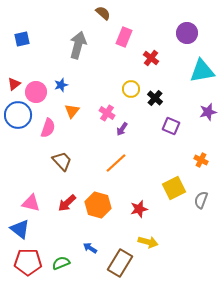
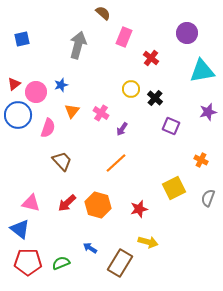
pink cross: moved 6 px left
gray semicircle: moved 7 px right, 2 px up
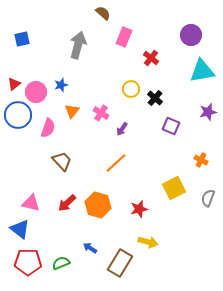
purple circle: moved 4 px right, 2 px down
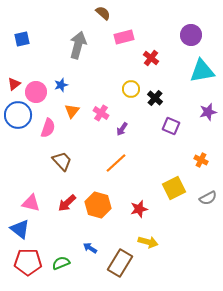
pink rectangle: rotated 54 degrees clockwise
gray semicircle: rotated 138 degrees counterclockwise
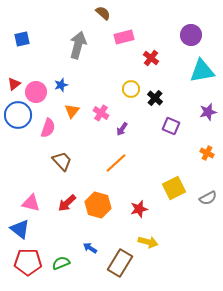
orange cross: moved 6 px right, 7 px up
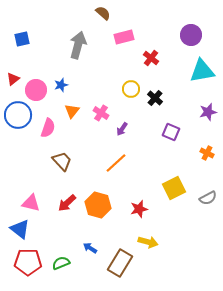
red triangle: moved 1 px left, 5 px up
pink circle: moved 2 px up
purple square: moved 6 px down
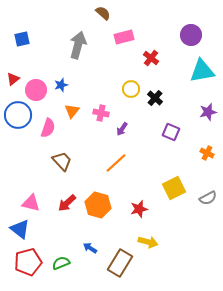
pink cross: rotated 21 degrees counterclockwise
red pentagon: rotated 16 degrees counterclockwise
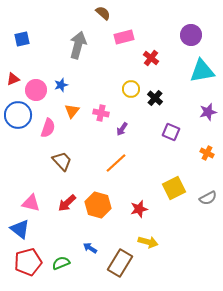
red triangle: rotated 16 degrees clockwise
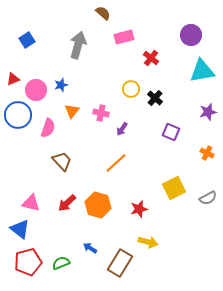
blue square: moved 5 px right, 1 px down; rotated 21 degrees counterclockwise
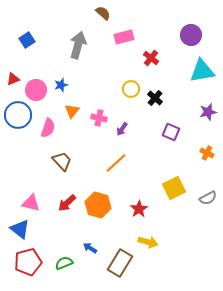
pink cross: moved 2 px left, 5 px down
red star: rotated 18 degrees counterclockwise
green semicircle: moved 3 px right
